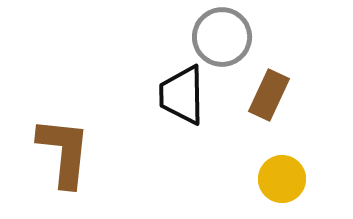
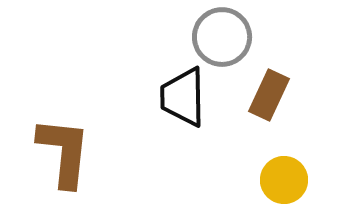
black trapezoid: moved 1 px right, 2 px down
yellow circle: moved 2 px right, 1 px down
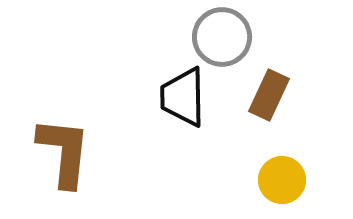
yellow circle: moved 2 px left
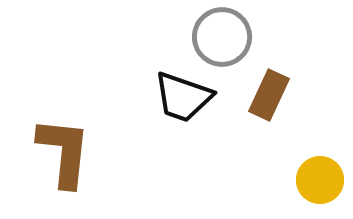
black trapezoid: rotated 70 degrees counterclockwise
yellow circle: moved 38 px right
